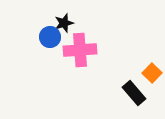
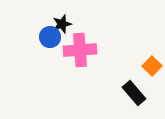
black star: moved 2 px left, 1 px down
orange square: moved 7 px up
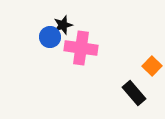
black star: moved 1 px right, 1 px down
pink cross: moved 1 px right, 2 px up; rotated 12 degrees clockwise
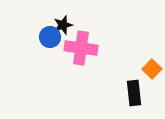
orange square: moved 3 px down
black rectangle: rotated 35 degrees clockwise
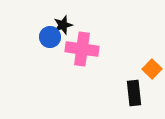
pink cross: moved 1 px right, 1 px down
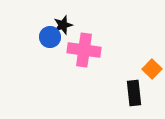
pink cross: moved 2 px right, 1 px down
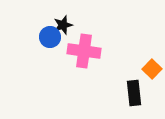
pink cross: moved 1 px down
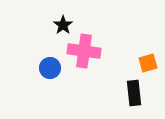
black star: rotated 18 degrees counterclockwise
blue circle: moved 31 px down
orange square: moved 4 px left, 6 px up; rotated 30 degrees clockwise
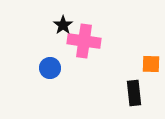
pink cross: moved 10 px up
orange square: moved 3 px right, 1 px down; rotated 18 degrees clockwise
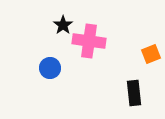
pink cross: moved 5 px right
orange square: moved 10 px up; rotated 24 degrees counterclockwise
